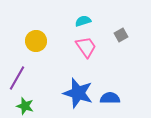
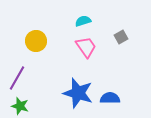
gray square: moved 2 px down
green star: moved 5 px left
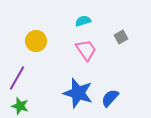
pink trapezoid: moved 3 px down
blue semicircle: rotated 48 degrees counterclockwise
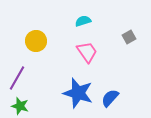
gray square: moved 8 px right
pink trapezoid: moved 1 px right, 2 px down
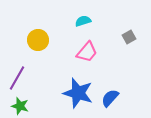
yellow circle: moved 2 px right, 1 px up
pink trapezoid: rotated 75 degrees clockwise
